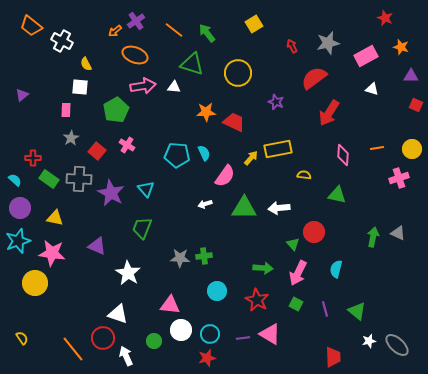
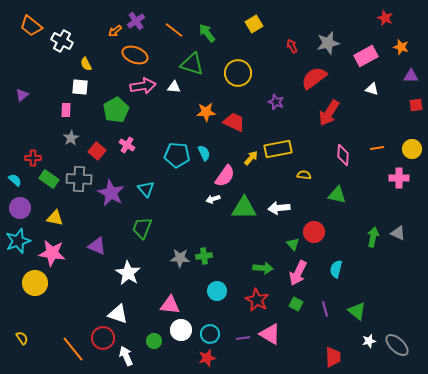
red square at (416, 105): rotated 32 degrees counterclockwise
pink cross at (399, 178): rotated 18 degrees clockwise
white arrow at (205, 204): moved 8 px right, 5 px up
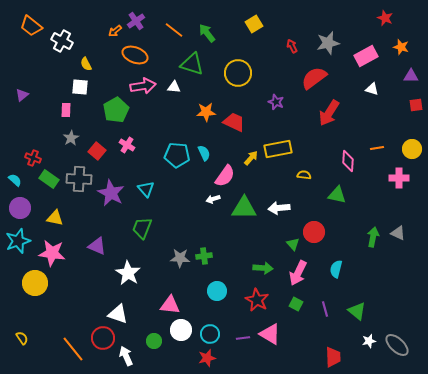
pink diamond at (343, 155): moved 5 px right, 6 px down
red cross at (33, 158): rotated 21 degrees clockwise
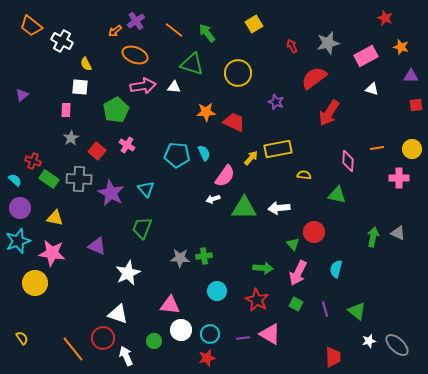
red cross at (33, 158): moved 3 px down
white star at (128, 273): rotated 15 degrees clockwise
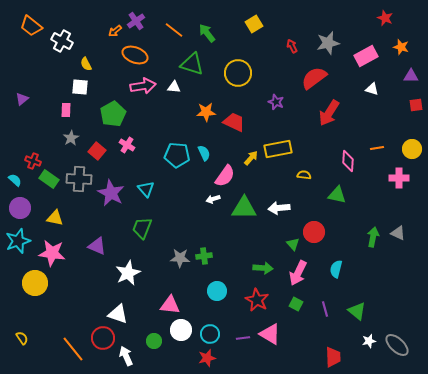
purple triangle at (22, 95): moved 4 px down
green pentagon at (116, 110): moved 3 px left, 4 px down
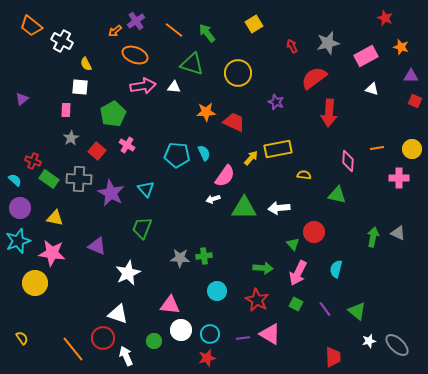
red square at (416, 105): moved 1 px left, 4 px up; rotated 32 degrees clockwise
red arrow at (329, 113): rotated 28 degrees counterclockwise
purple line at (325, 309): rotated 21 degrees counterclockwise
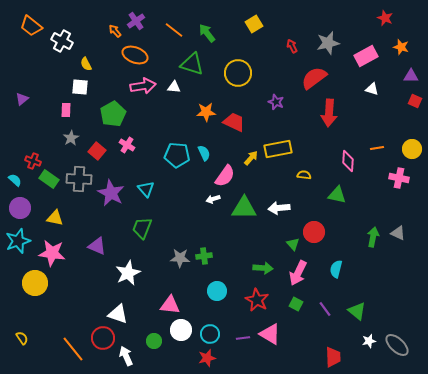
orange arrow at (115, 31): rotated 88 degrees clockwise
pink cross at (399, 178): rotated 12 degrees clockwise
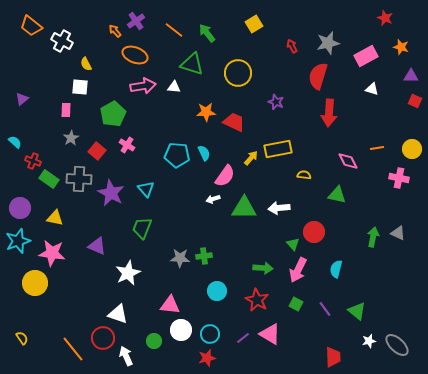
red semicircle at (314, 78): moved 4 px right, 2 px up; rotated 36 degrees counterclockwise
pink diamond at (348, 161): rotated 30 degrees counterclockwise
cyan semicircle at (15, 180): moved 38 px up
pink arrow at (298, 273): moved 3 px up
purple line at (243, 338): rotated 32 degrees counterclockwise
